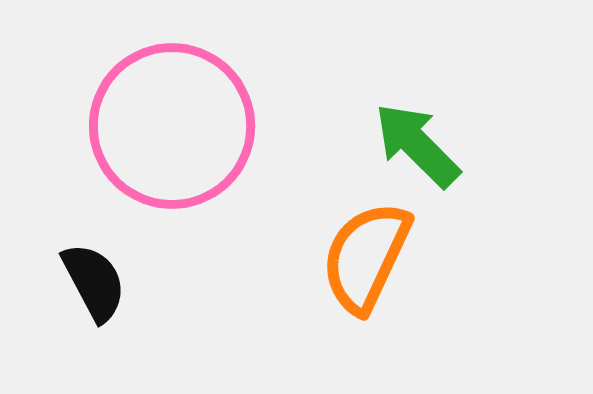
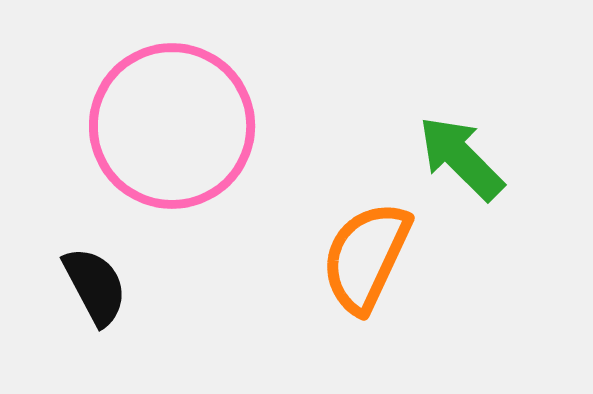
green arrow: moved 44 px right, 13 px down
black semicircle: moved 1 px right, 4 px down
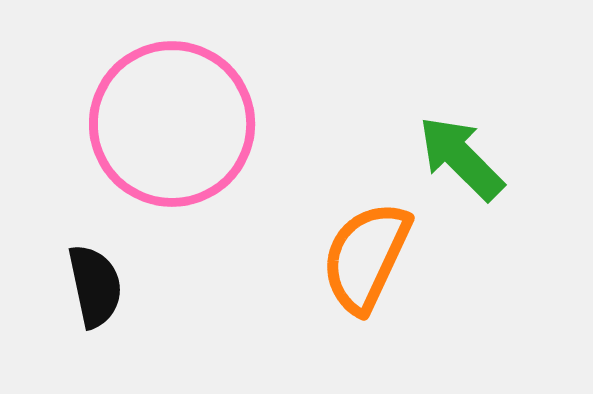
pink circle: moved 2 px up
black semicircle: rotated 16 degrees clockwise
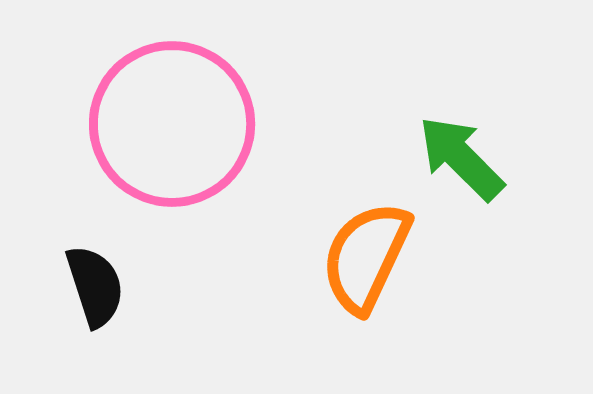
black semicircle: rotated 6 degrees counterclockwise
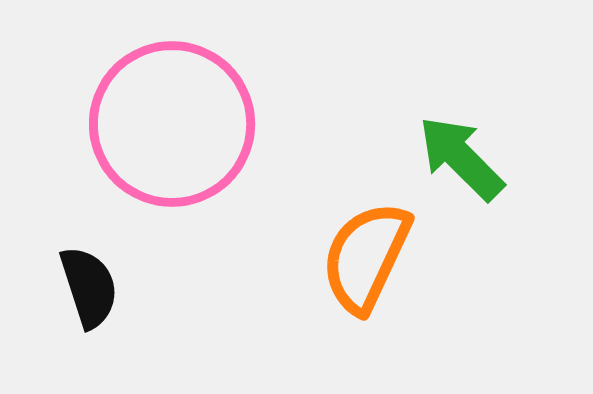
black semicircle: moved 6 px left, 1 px down
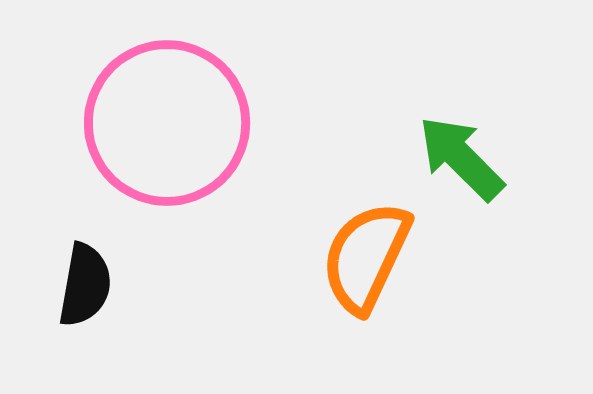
pink circle: moved 5 px left, 1 px up
black semicircle: moved 4 px left, 2 px up; rotated 28 degrees clockwise
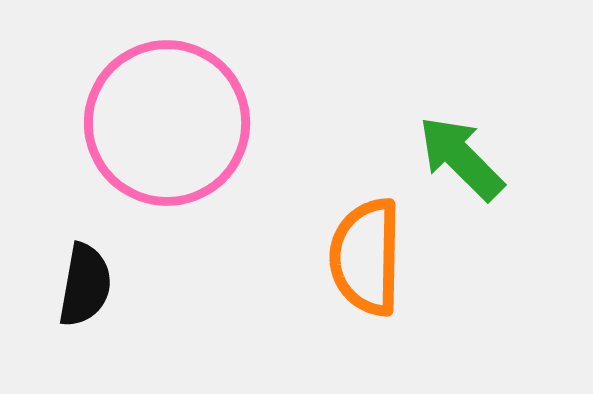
orange semicircle: rotated 24 degrees counterclockwise
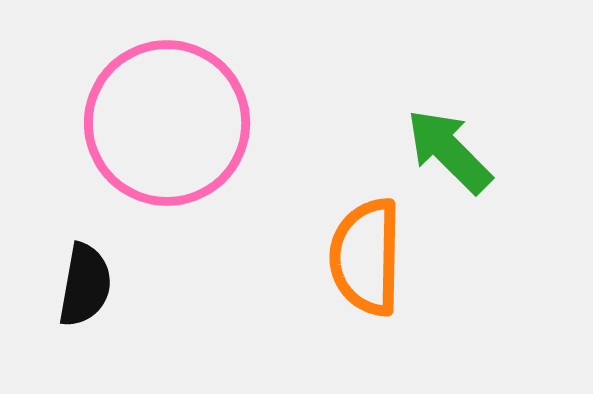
green arrow: moved 12 px left, 7 px up
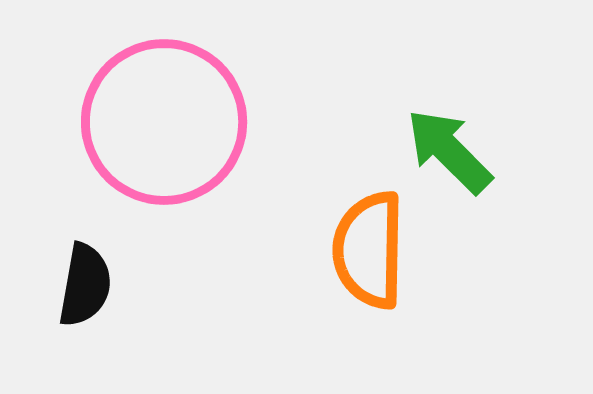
pink circle: moved 3 px left, 1 px up
orange semicircle: moved 3 px right, 7 px up
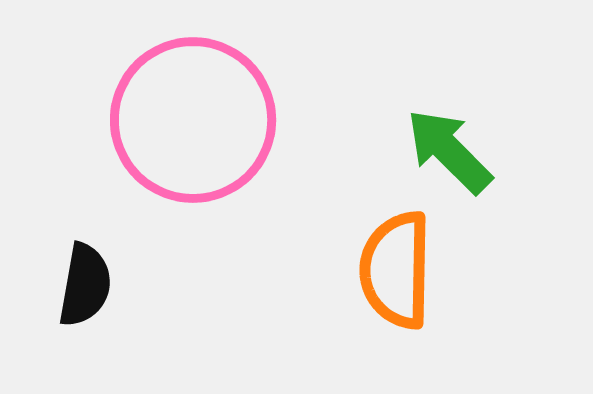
pink circle: moved 29 px right, 2 px up
orange semicircle: moved 27 px right, 20 px down
